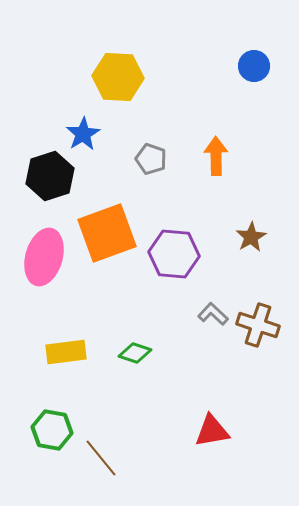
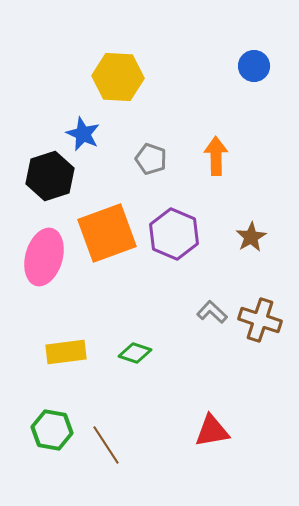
blue star: rotated 16 degrees counterclockwise
purple hexagon: moved 20 px up; rotated 18 degrees clockwise
gray L-shape: moved 1 px left, 2 px up
brown cross: moved 2 px right, 5 px up
brown line: moved 5 px right, 13 px up; rotated 6 degrees clockwise
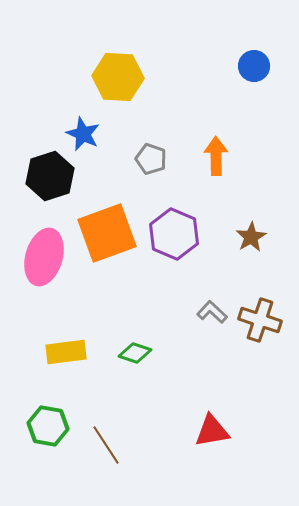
green hexagon: moved 4 px left, 4 px up
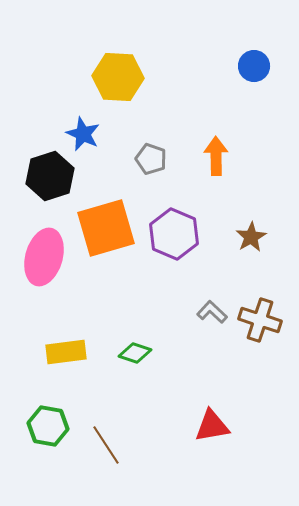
orange square: moved 1 px left, 5 px up; rotated 4 degrees clockwise
red triangle: moved 5 px up
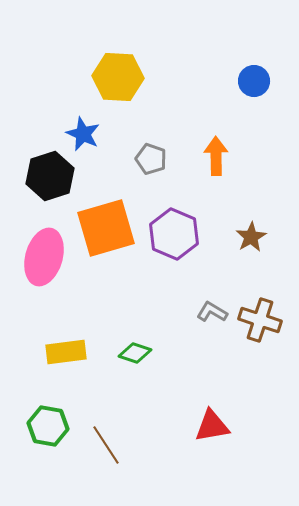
blue circle: moved 15 px down
gray L-shape: rotated 12 degrees counterclockwise
